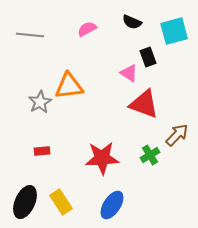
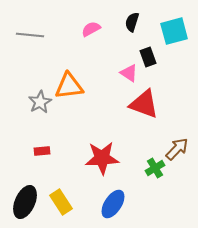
black semicircle: rotated 84 degrees clockwise
pink semicircle: moved 4 px right
brown arrow: moved 14 px down
green cross: moved 5 px right, 13 px down
blue ellipse: moved 1 px right, 1 px up
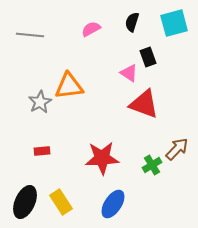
cyan square: moved 8 px up
green cross: moved 3 px left, 3 px up
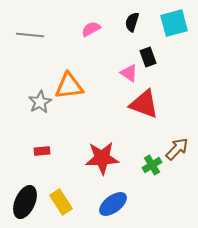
blue ellipse: rotated 20 degrees clockwise
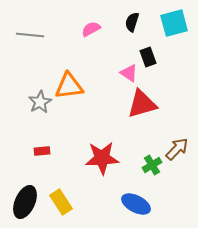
red triangle: moved 2 px left; rotated 36 degrees counterclockwise
blue ellipse: moved 23 px right; rotated 64 degrees clockwise
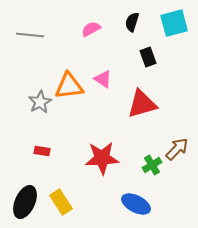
pink triangle: moved 26 px left, 6 px down
red rectangle: rotated 14 degrees clockwise
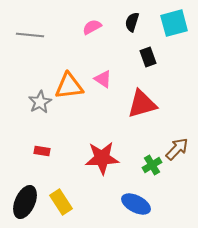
pink semicircle: moved 1 px right, 2 px up
